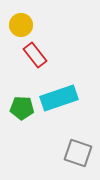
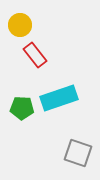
yellow circle: moved 1 px left
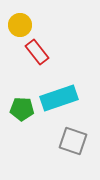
red rectangle: moved 2 px right, 3 px up
green pentagon: moved 1 px down
gray square: moved 5 px left, 12 px up
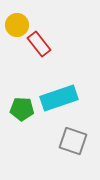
yellow circle: moved 3 px left
red rectangle: moved 2 px right, 8 px up
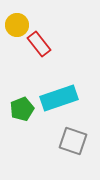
green pentagon: rotated 25 degrees counterclockwise
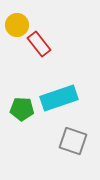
green pentagon: rotated 25 degrees clockwise
